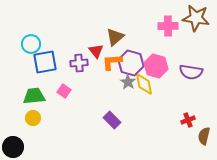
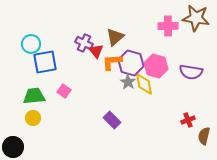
purple cross: moved 5 px right, 20 px up; rotated 30 degrees clockwise
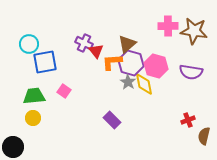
brown star: moved 2 px left, 13 px down
brown triangle: moved 12 px right, 7 px down
cyan circle: moved 2 px left
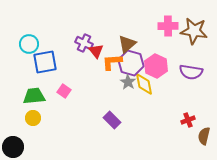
pink hexagon: rotated 10 degrees clockwise
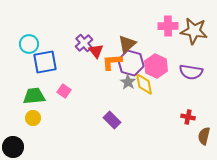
purple cross: rotated 24 degrees clockwise
red cross: moved 3 px up; rotated 32 degrees clockwise
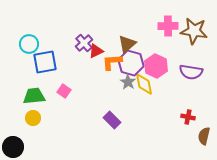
red triangle: rotated 42 degrees clockwise
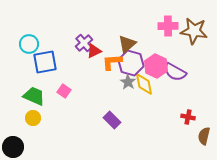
red triangle: moved 2 px left
purple semicircle: moved 16 px left; rotated 20 degrees clockwise
green trapezoid: rotated 30 degrees clockwise
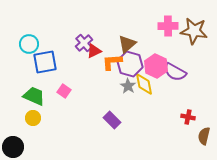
purple hexagon: moved 1 px left, 1 px down
gray star: moved 4 px down
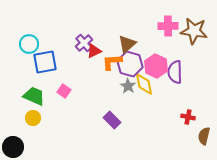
purple semicircle: rotated 60 degrees clockwise
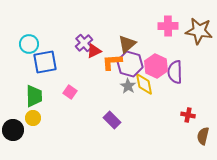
brown star: moved 5 px right
pink square: moved 6 px right, 1 px down
green trapezoid: rotated 65 degrees clockwise
red cross: moved 2 px up
brown semicircle: moved 1 px left
black circle: moved 17 px up
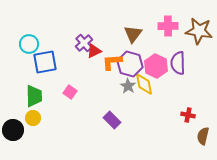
brown triangle: moved 6 px right, 10 px up; rotated 12 degrees counterclockwise
purple semicircle: moved 3 px right, 9 px up
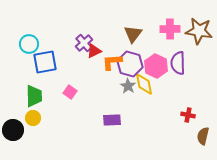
pink cross: moved 2 px right, 3 px down
purple rectangle: rotated 48 degrees counterclockwise
